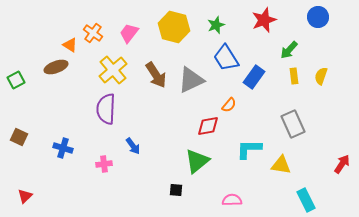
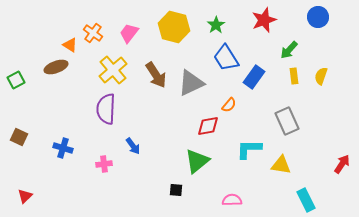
green star: rotated 12 degrees counterclockwise
gray triangle: moved 3 px down
gray rectangle: moved 6 px left, 3 px up
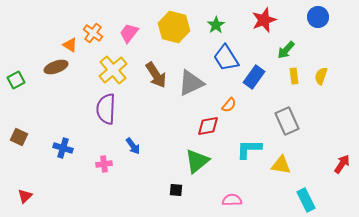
green arrow: moved 3 px left
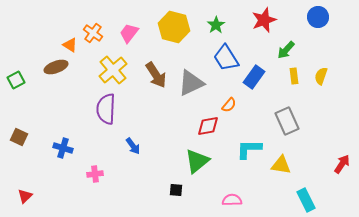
pink cross: moved 9 px left, 10 px down
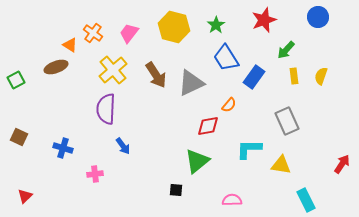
blue arrow: moved 10 px left
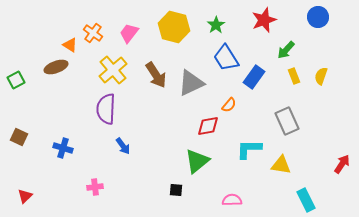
yellow rectangle: rotated 14 degrees counterclockwise
pink cross: moved 13 px down
